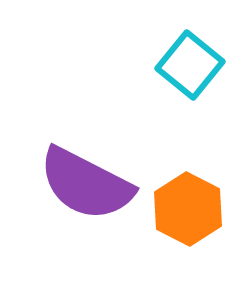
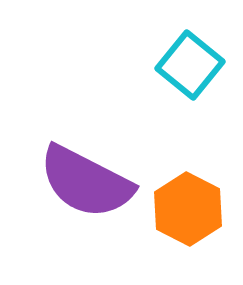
purple semicircle: moved 2 px up
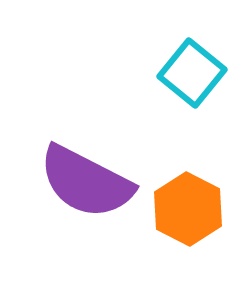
cyan square: moved 2 px right, 8 px down
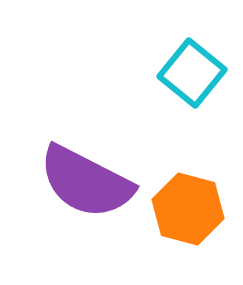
orange hexagon: rotated 12 degrees counterclockwise
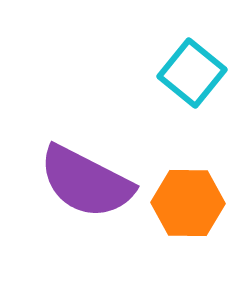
orange hexagon: moved 6 px up; rotated 14 degrees counterclockwise
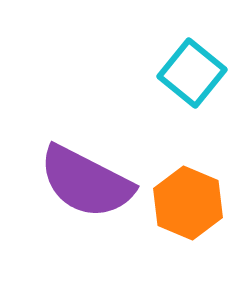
orange hexagon: rotated 22 degrees clockwise
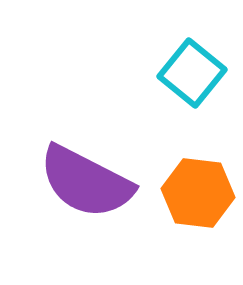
orange hexagon: moved 10 px right, 10 px up; rotated 16 degrees counterclockwise
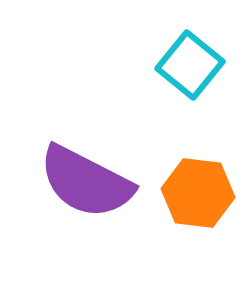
cyan square: moved 2 px left, 8 px up
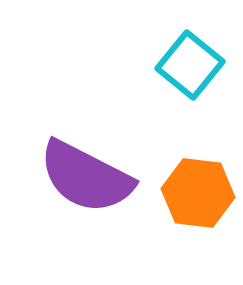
purple semicircle: moved 5 px up
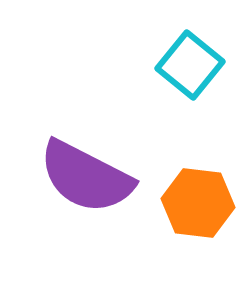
orange hexagon: moved 10 px down
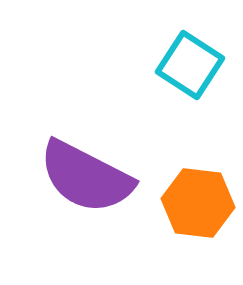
cyan square: rotated 6 degrees counterclockwise
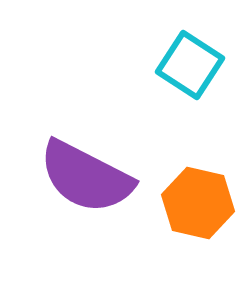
orange hexagon: rotated 6 degrees clockwise
